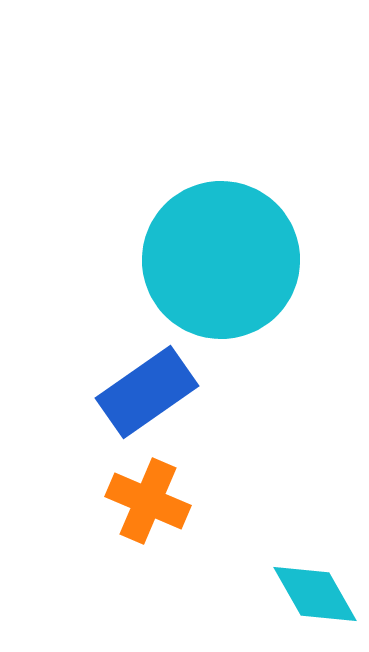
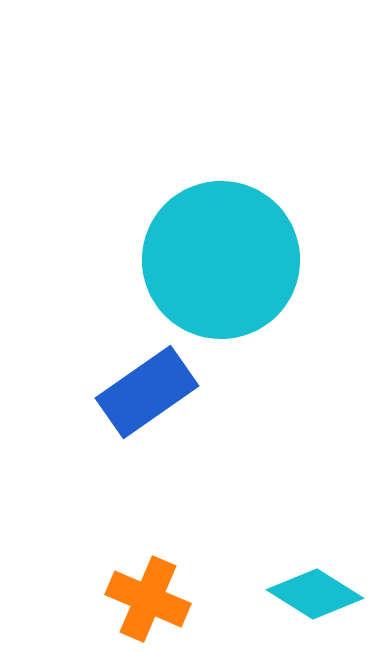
orange cross: moved 98 px down
cyan diamond: rotated 28 degrees counterclockwise
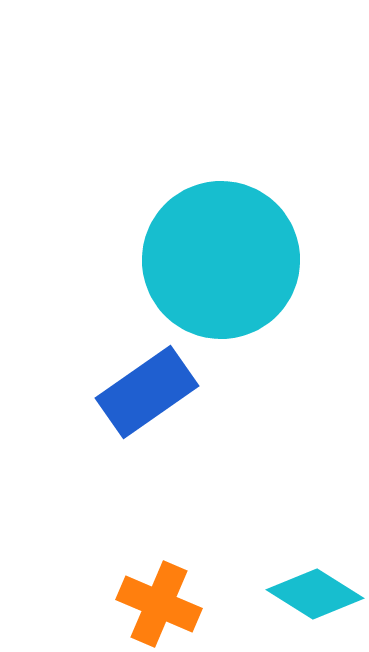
orange cross: moved 11 px right, 5 px down
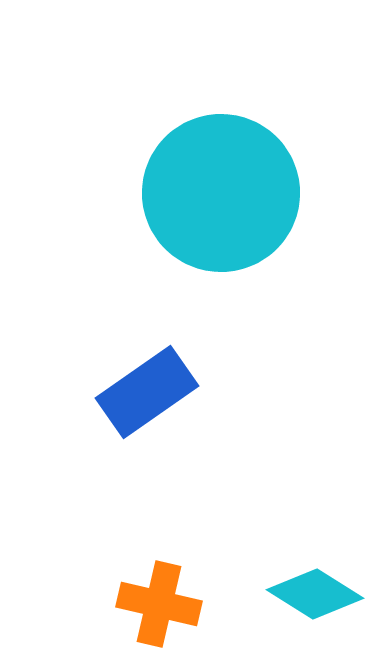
cyan circle: moved 67 px up
orange cross: rotated 10 degrees counterclockwise
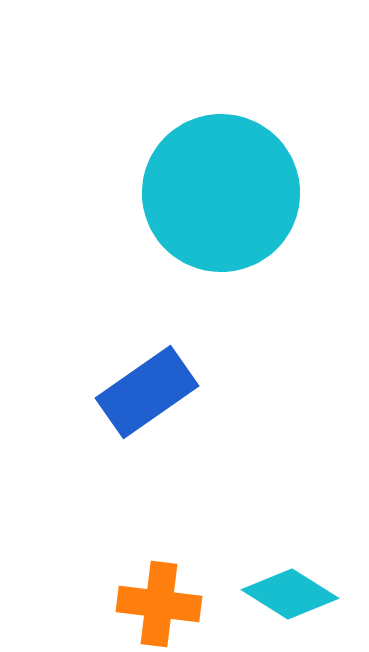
cyan diamond: moved 25 px left
orange cross: rotated 6 degrees counterclockwise
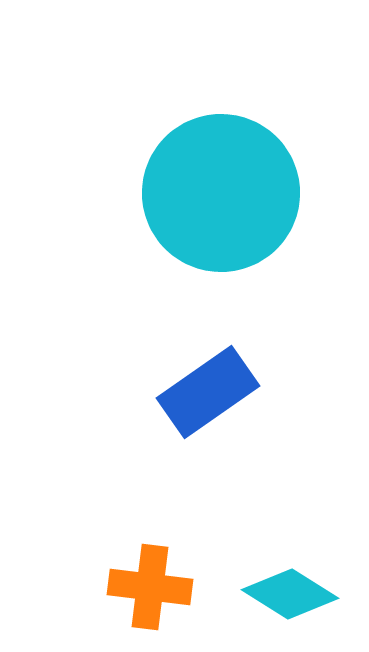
blue rectangle: moved 61 px right
orange cross: moved 9 px left, 17 px up
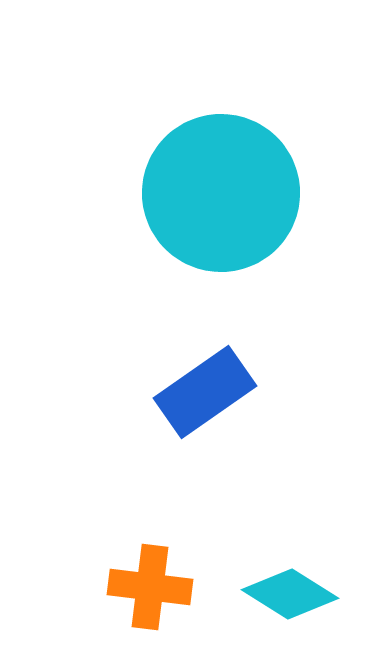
blue rectangle: moved 3 px left
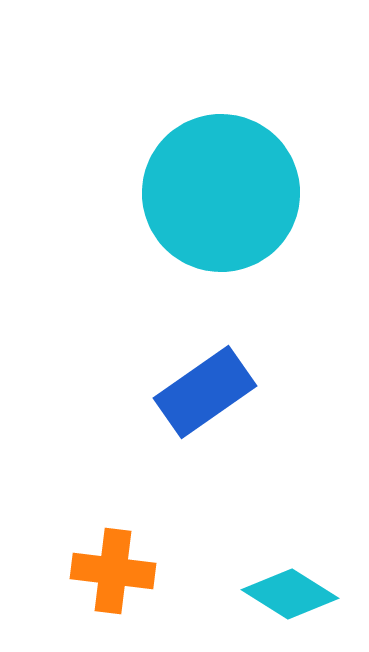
orange cross: moved 37 px left, 16 px up
